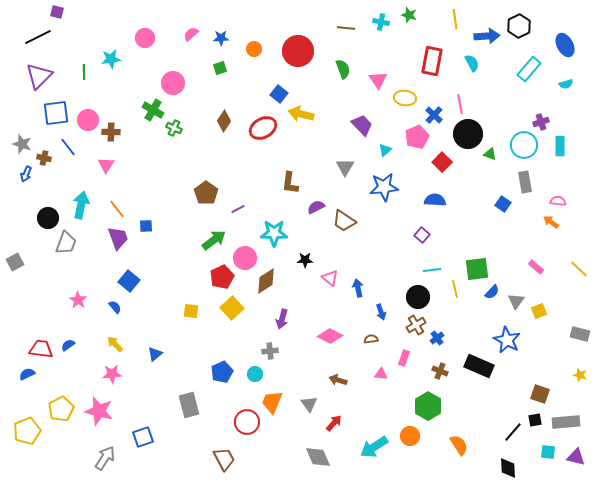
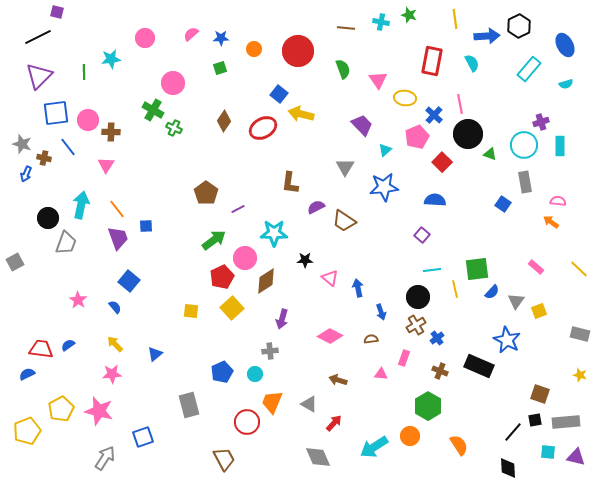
gray triangle at (309, 404): rotated 24 degrees counterclockwise
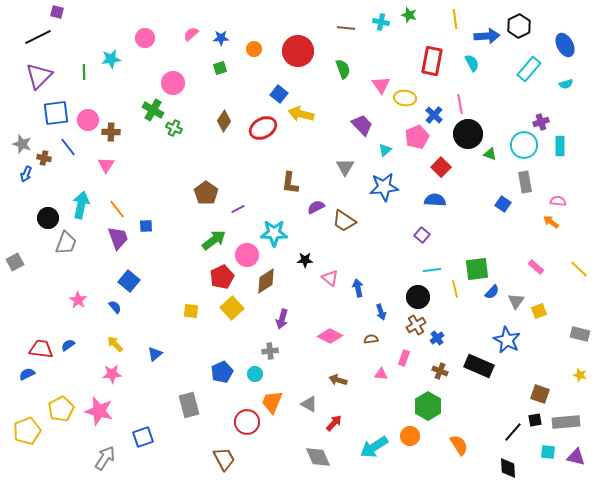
pink triangle at (378, 80): moved 3 px right, 5 px down
red square at (442, 162): moved 1 px left, 5 px down
pink circle at (245, 258): moved 2 px right, 3 px up
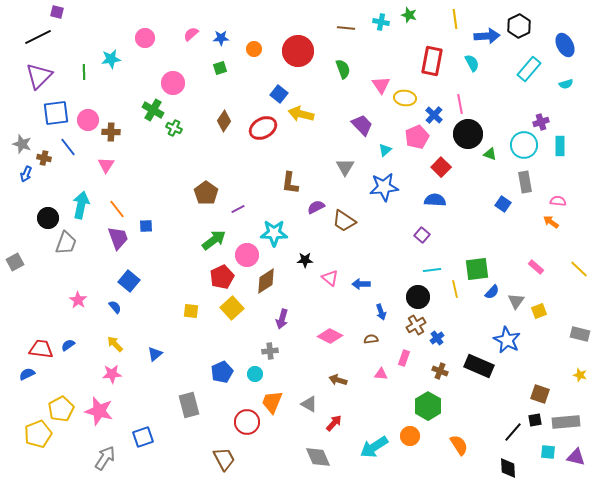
blue arrow at (358, 288): moved 3 px right, 4 px up; rotated 78 degrees counterclockwise
yellow pentagon at (27, 431): moved 11 px right, 3 px down
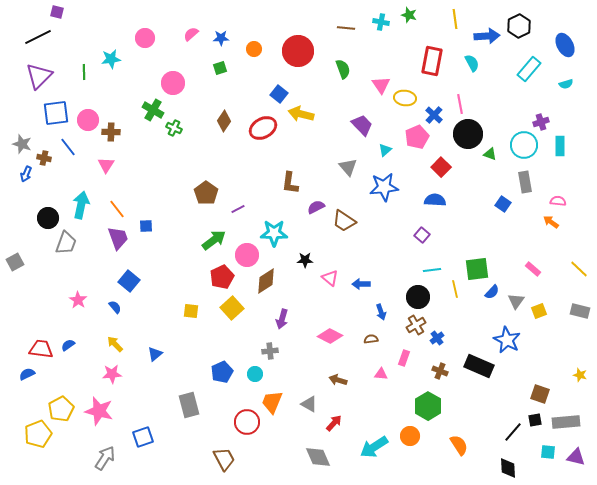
gray triangle at (345, 167): moved 3 px right; rotated 12 degrees counterclockwise
pink rectangle at (536, 267): moved 3 px left, 2 px down
gray rectangle at (580, 334): moved 23 px up
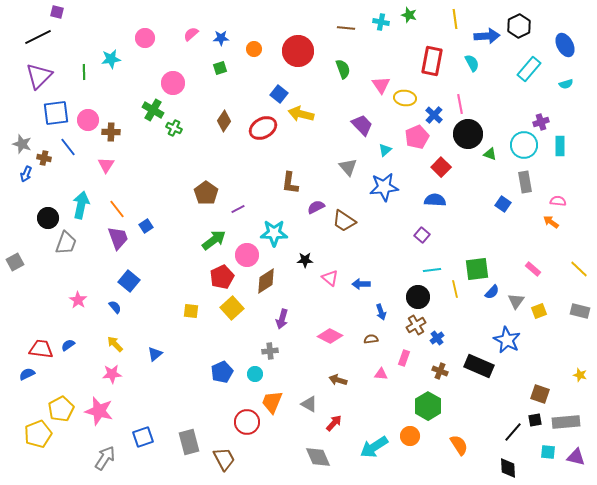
blue square at (146, 226): rotated 32 degrees counterclockwise
gray rectangle at (189, 405): moved 37 px down
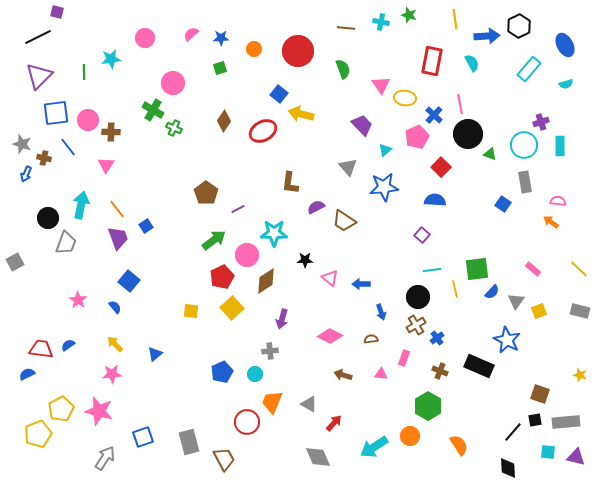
red ellipse at (263, 128): moved 3 px down
brown arrow at (338, 380): moved 5 px right, 5 px up
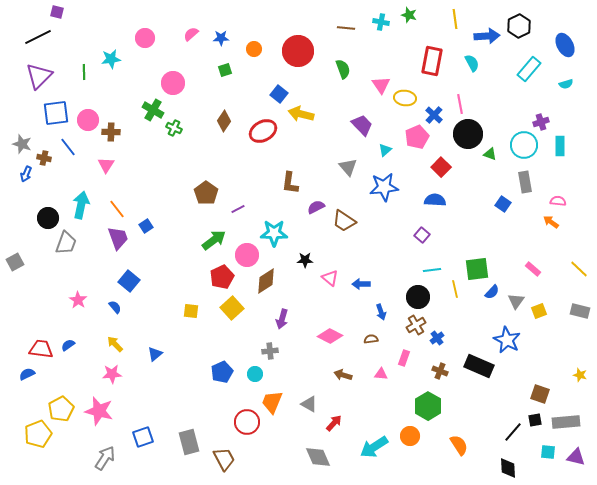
green square at (220, 68): moved 5 px right, 2 px down
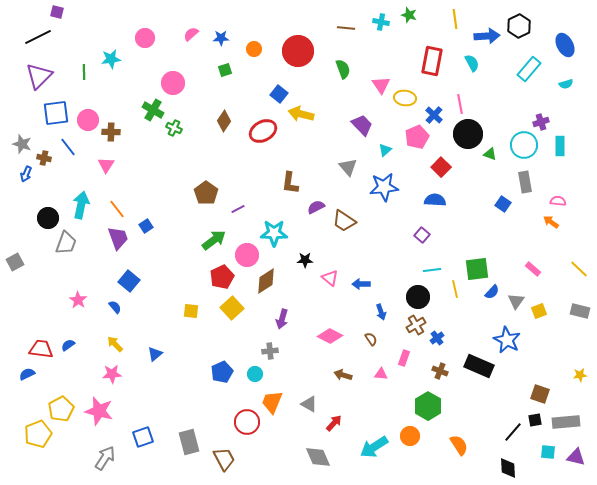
brown semicircle at (371, 339): rotated 64 degrees clockwise
yellow star at (580, 375): rotated 24 degrees counterclockwise
